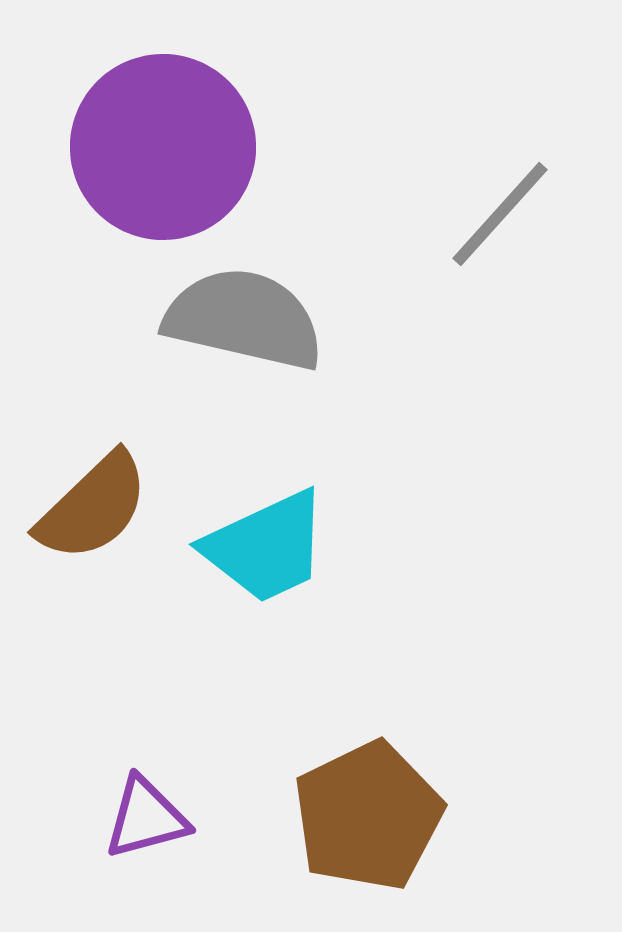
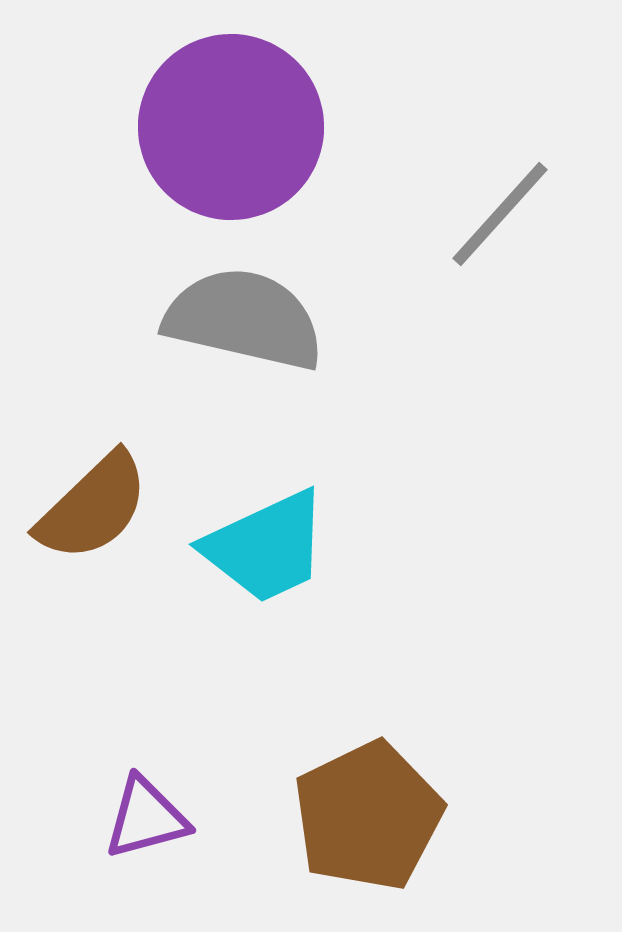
purple circle: moved 68 px right, 20 px up
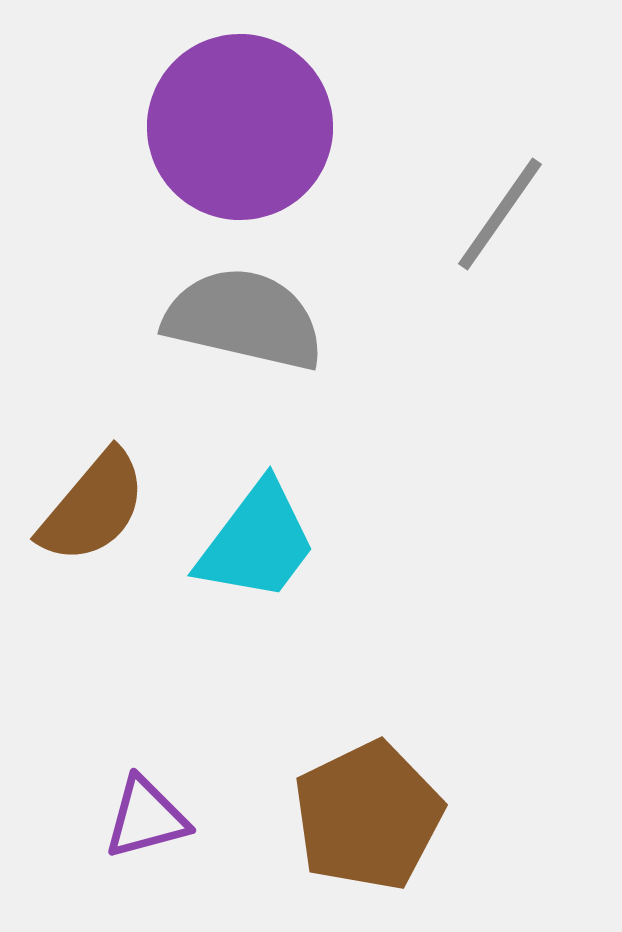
purple circle: moved 9 px right
gray line: rotated 7 degrees counterclockwise
brown semicircle: rotated 6 degrees counterclockwise
cyan trapezoid: moved 9 px left, 5 px up; rotated 28 degrees counterclockwise
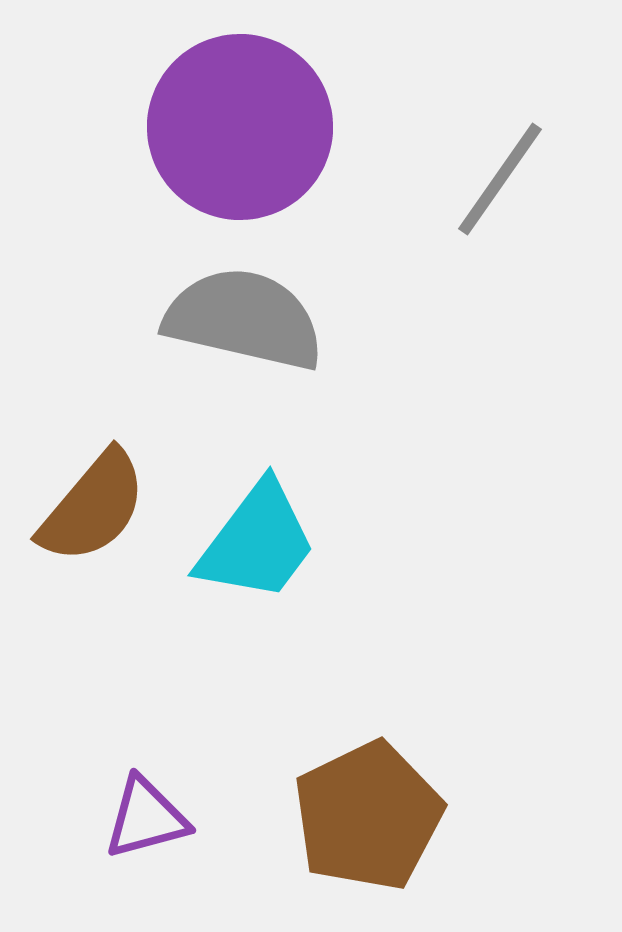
gray line: moved 35 px up
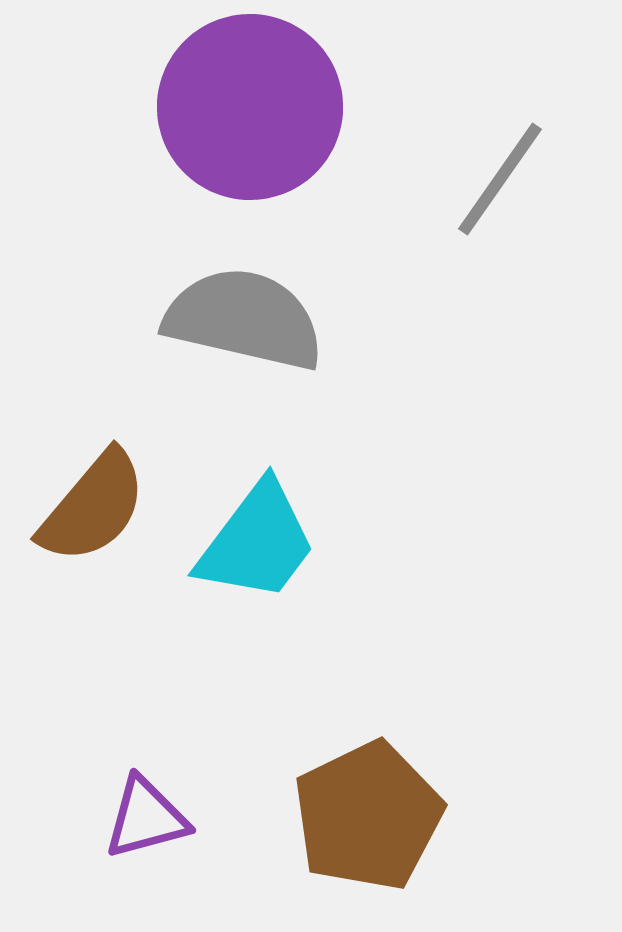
purple circle: moved 10 px right, 20 px up
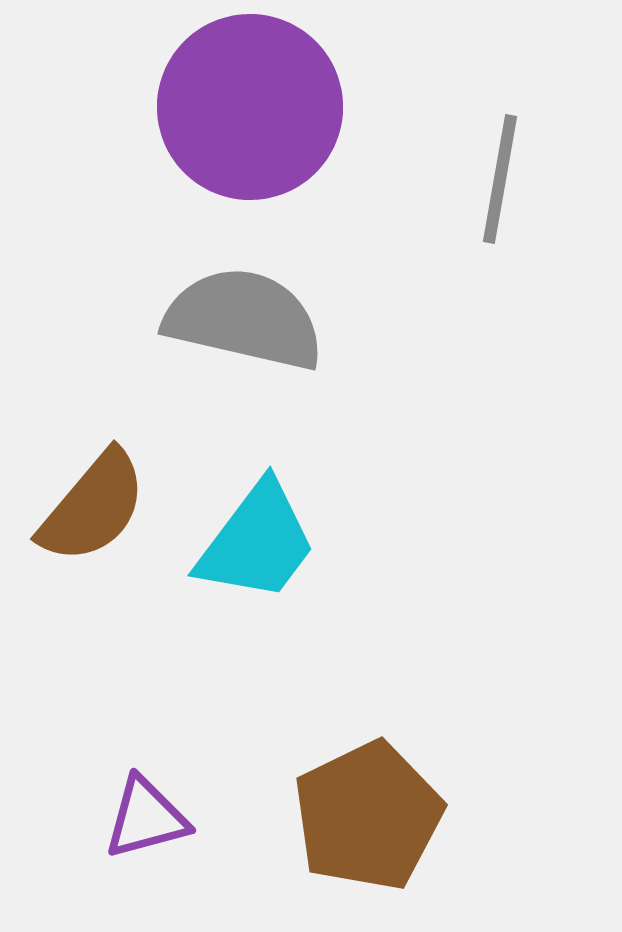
gray line: rotated 25 degrees counterclockwise
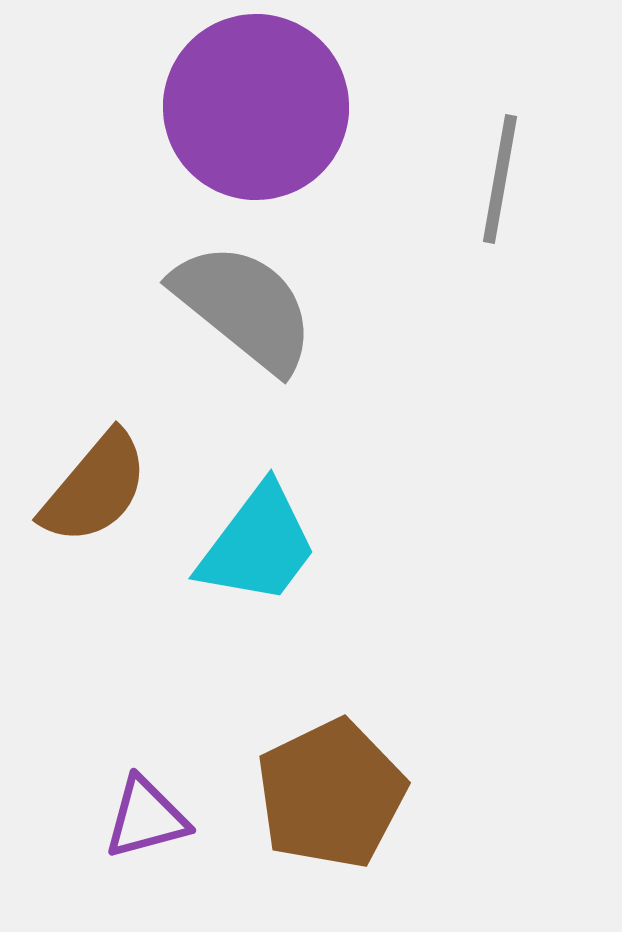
purple circle: moved 6 px right
gray semicircle: moved 12 px up; rotated 26 degrees clockwise
brown semicircle: moved 2 px right, 19 px up
cyan trapezoid: moved 1 px right, 3 px down
brown pentagon: moved 37 px left, 22 px up
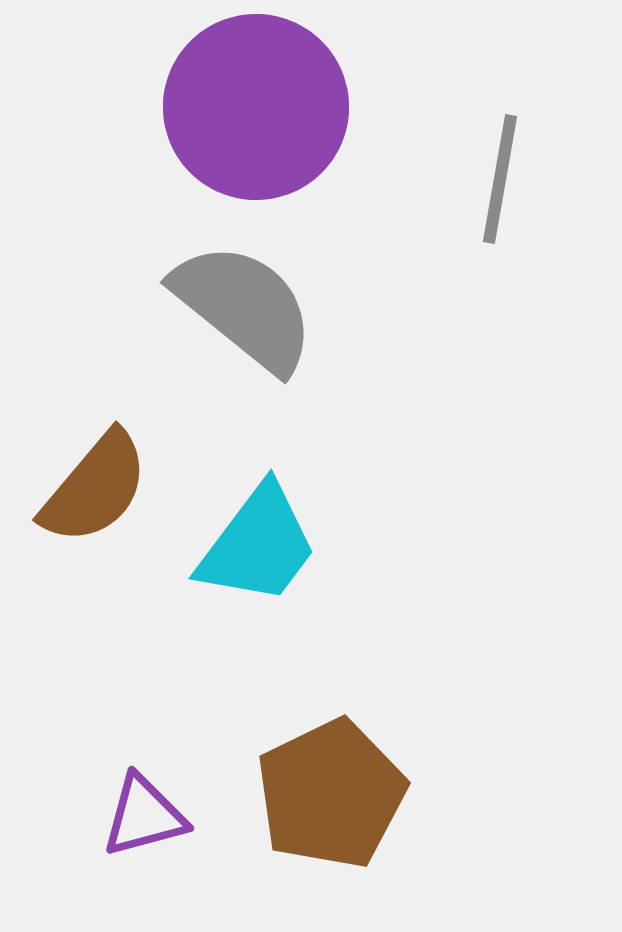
purple triangle: moved 2 px left, 2 px up
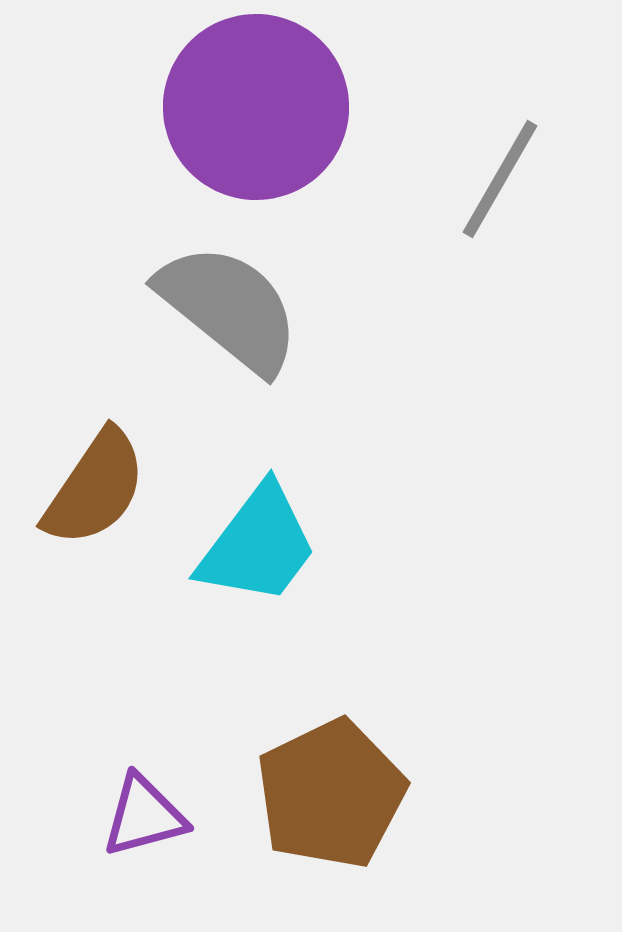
gray line: rotated 20 degrees clockwise
gray semicircle: moved 15 px left, 1 px down
brown semicircle: rotated 6 degrees counterclockwise
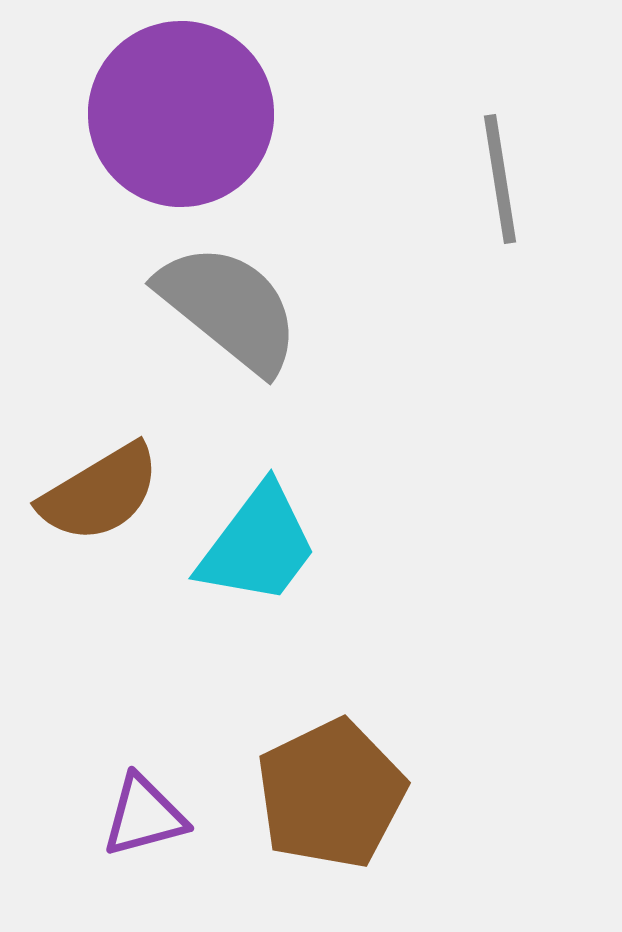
purple circle: moved 75 px left, 7 px down
gray line: rotated 39 degrees counterclockwise
brown semicircle: moved 5 px right, 5 px down; rotated 25 degrees clockwise
